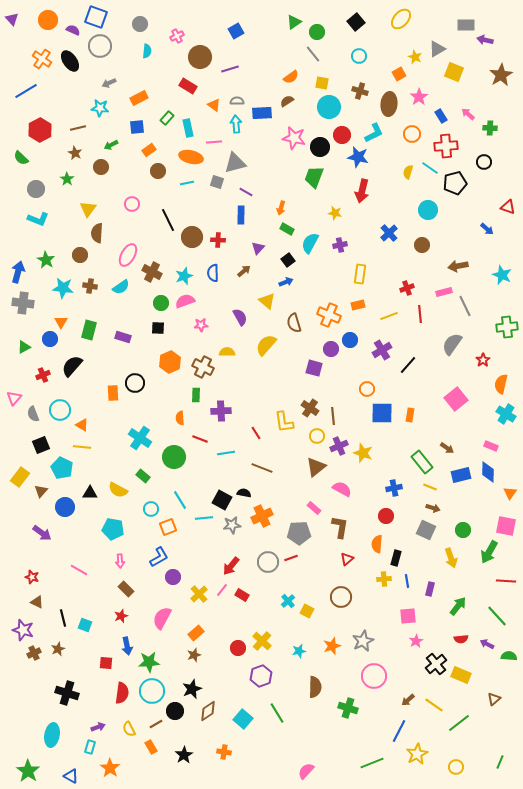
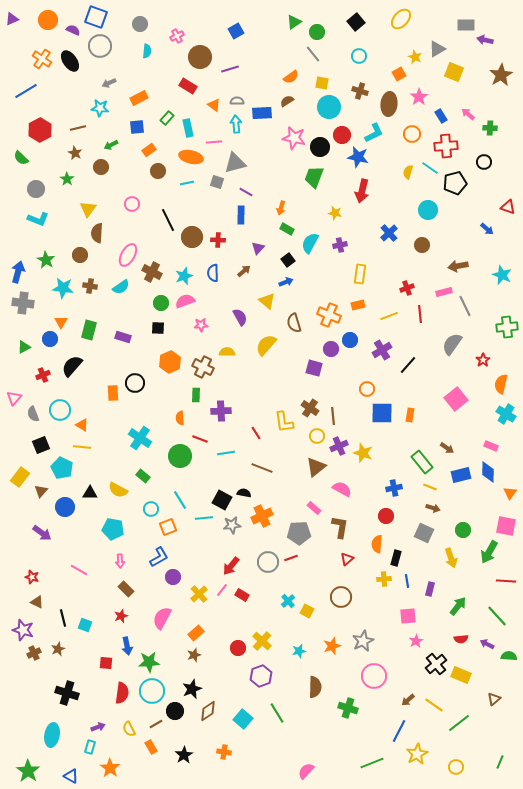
purple triangle at (12, 19): rotated 48 degrees clockwise
green circle at (174, 457): moved 6 px right, 1 px up
gray square at (426, 530): moved 2 px left, 3 px down
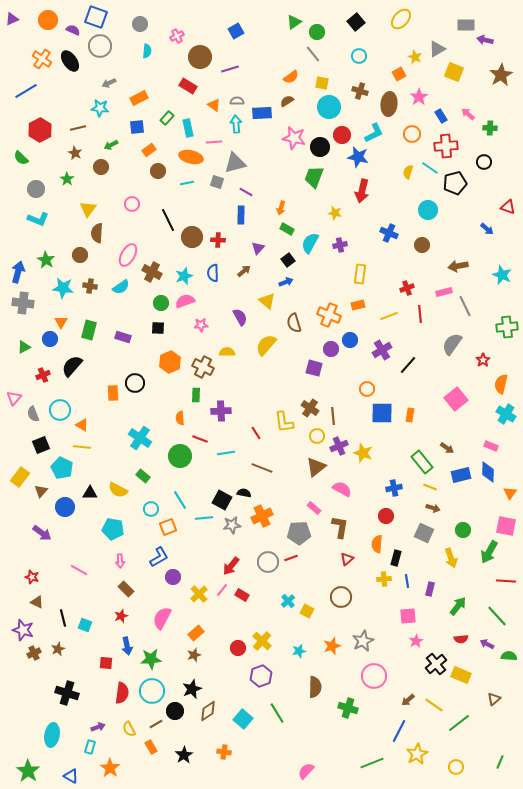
blue cross at (389, 233): rotated 24 degrees counterclockwise
green star at (149, 662): moved 2 px right, 3 px up
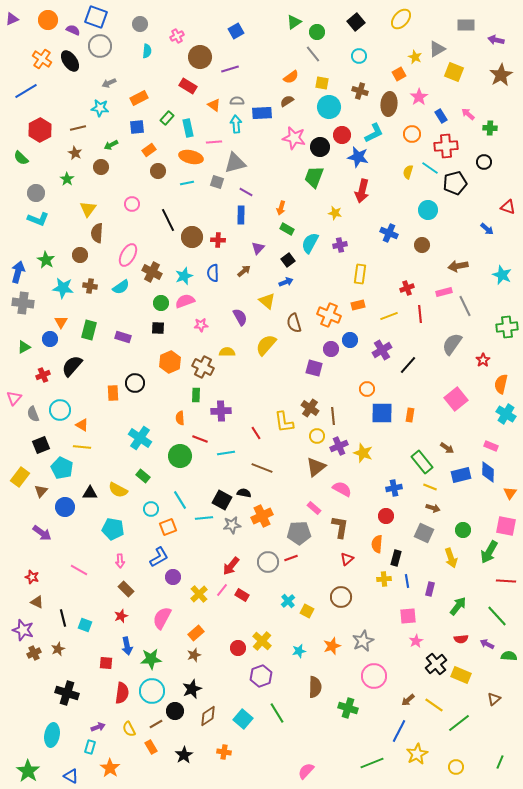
purple arrow at (485, 40): moved 11 px right
gray circle at (36, 189): moved 4 px down
brown diamond at (208, 711): moved 5 px down
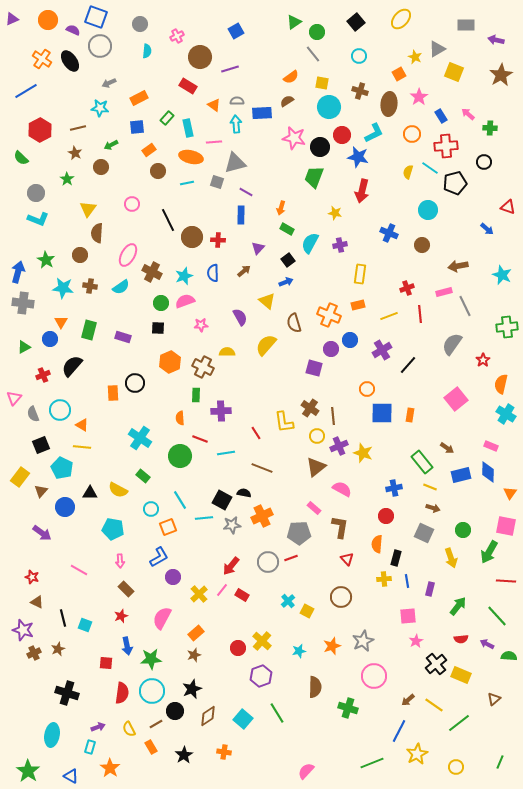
red triangle at (347, 559): rotated 32 degrees counterclockwise
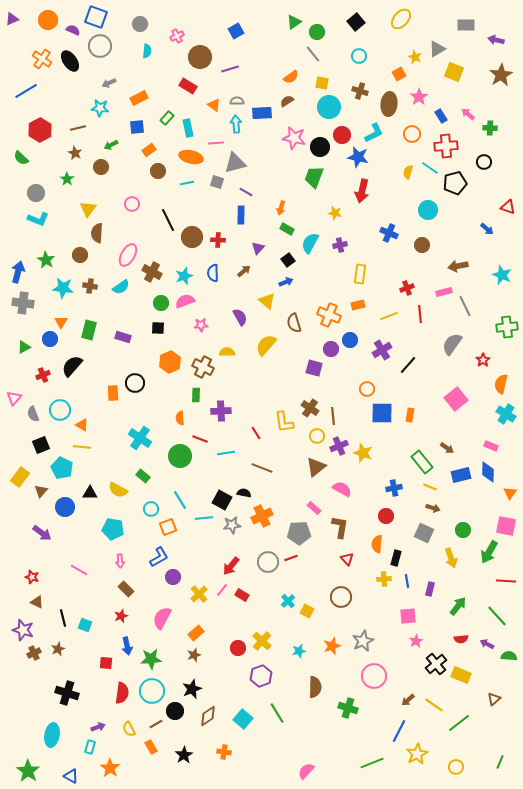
pink line at (214, 142): moved 2 px right, 1 px down
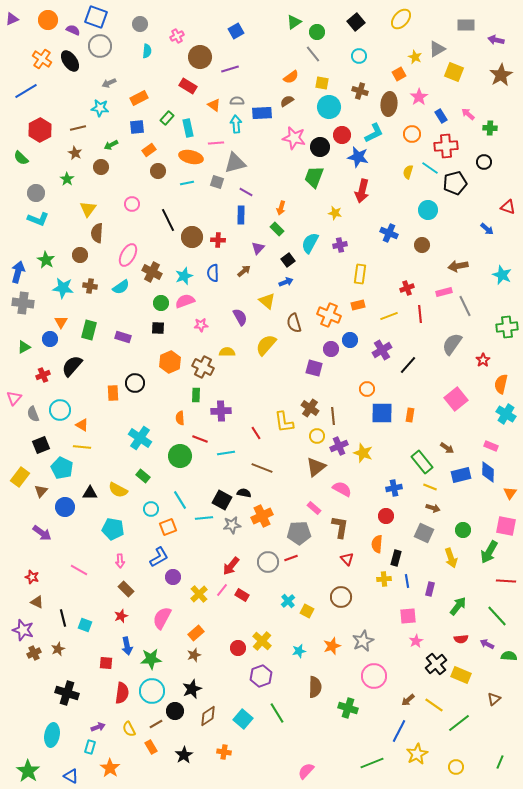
green rectangle at (287, 229): moved 10 px left; rotated 16 degrees clockwise
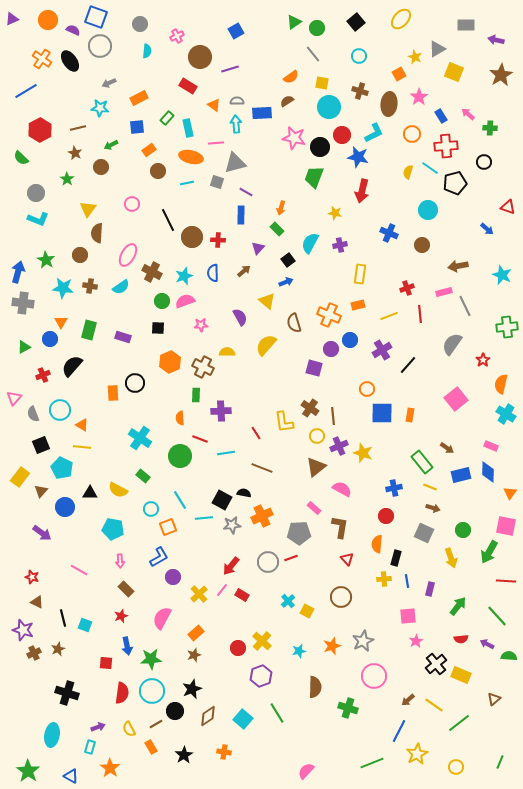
green circle at (317, 32): moved 4 px up
green circle at (161, 303): moved 1 px right, 2 px up
